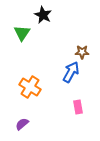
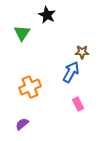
black star: moved 4 px right
orange cross: rotated 35 degrees clockwise
pink rectangle: moved 3 px up; rotated 16 degrees counterclockwise
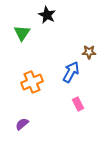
brown star: moved 7 px right
orange cross: moved 2 px right, 5 px up
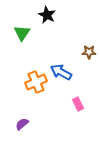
blue arrow: moved 10 px left; rotated 90 degrees counterclockwise
orange cross: moved 4 px right
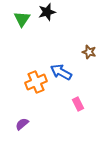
black star: moved 3 px up; rotated 30 degrees clockwise
green triangle: moved 14 px up
brown star: rotated 16 degrees clockwise
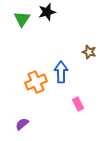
blue arrow: rotated 60 degrees clockwise
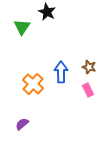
black star: rotated 30 degrees counterclockwise
green triangle: moved 8 px down
brown star: moved 15 px down
orange cross: moved 3 px left, 2 px down; rotated 25 degrees counterclockwise
pink rectangle: moved 10 px right, 14 px up
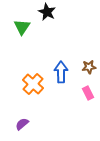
brown star: rotated 24 degrees counterclockwise
pink rectangle: moved 3 px down
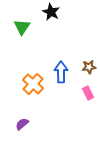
black star: moved 4 px right
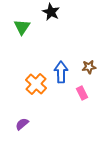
orange cross: moved 3 px right
pink rectangle: moved 6 px left
